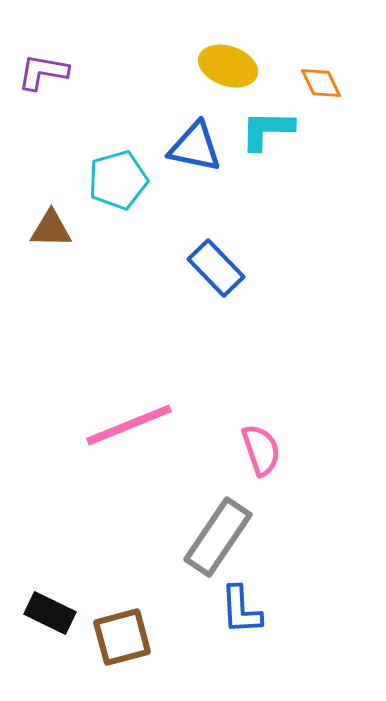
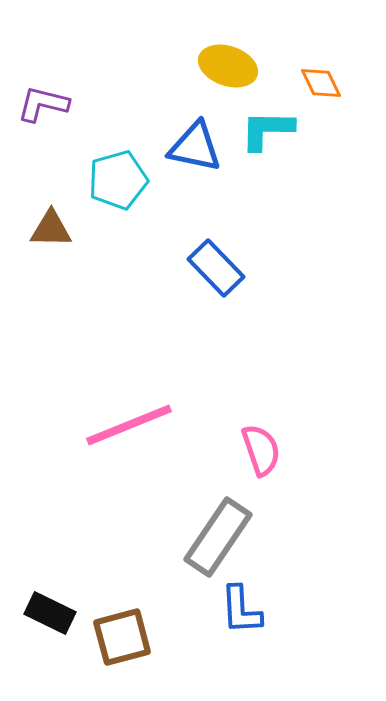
purple L-shape: moved 32 px down; rotated 4 degrees clockwise
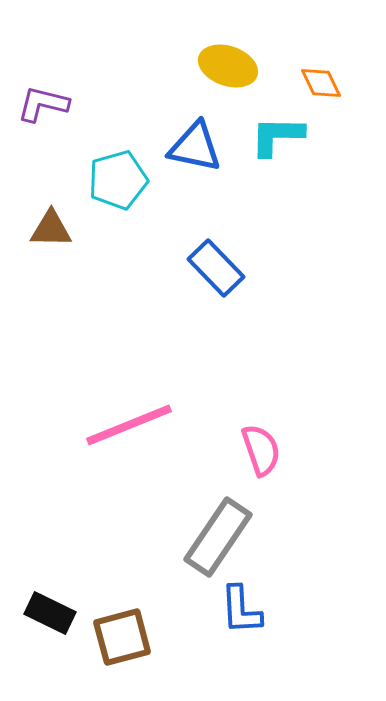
cyan L-shape: moved 10 px right, 6 px down
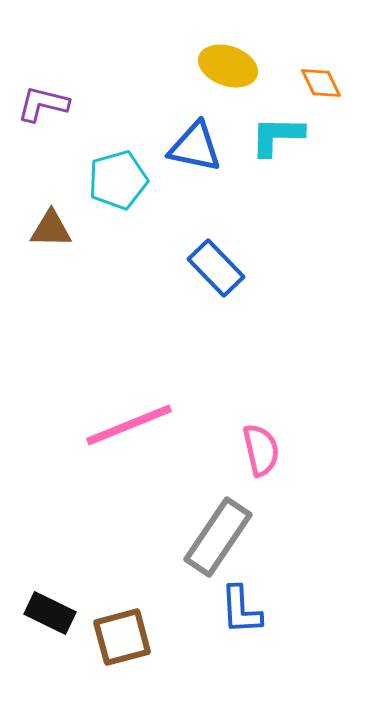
pink semicircle: rotated 6 degrees clockwise
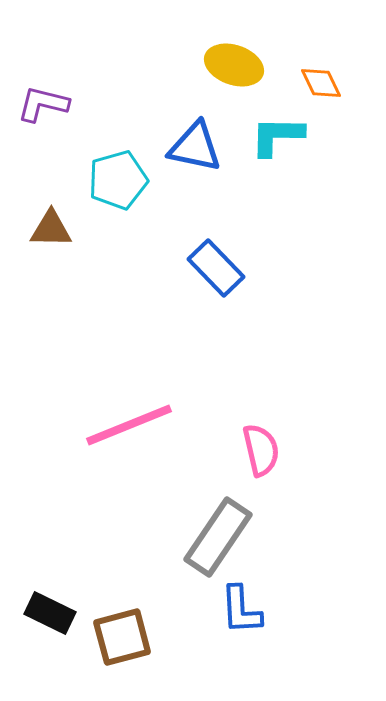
yellow ellipse: moved 6 px right, 1 px up
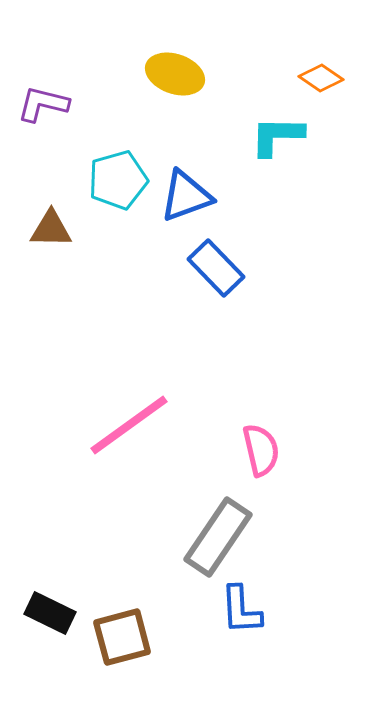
yellow ellipse: moved 59 px left, 9 px down
orange diamond: moved 5 px up; rotated 30 degrees counterclockwise
blue triangle: moved 9 px left, 49 px down; rotated 32 degrees counterclockwise
pink line: rotated 14 degrees counterclockwise
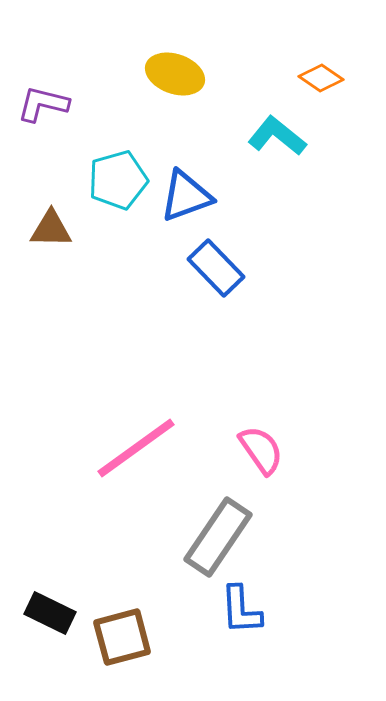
cyan L-shape: rotated 38 degrees clockwise
pink line: moved 7 px right, 23 px down
pink semicircle: rotated 22 degrees counterclockwise
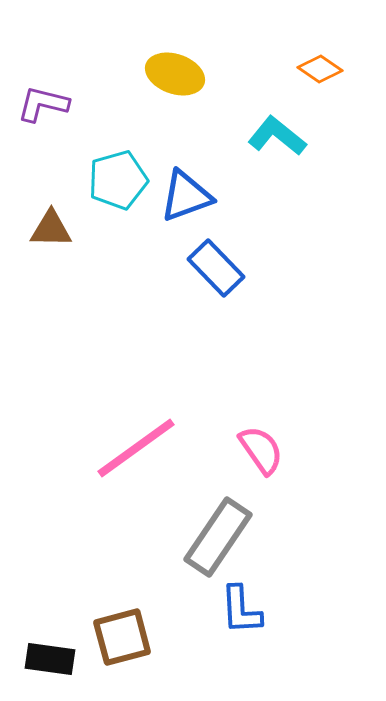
orange diamond: moved 1 px left, 9 px up
black rectangle: moved 46 px down; rotated 18 degrees counterclockwise
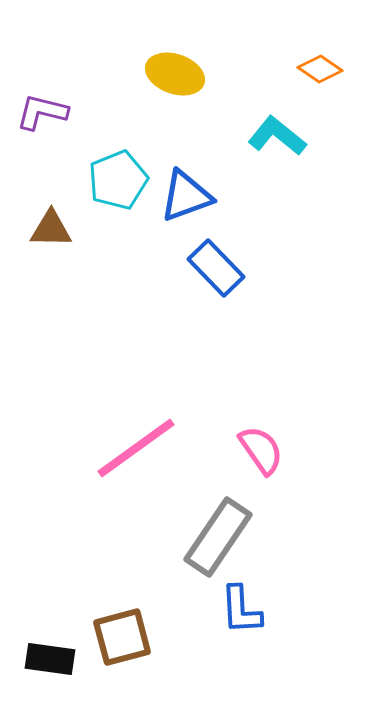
purple L-shape: moved 1 px left, 8 px down
cyan pentagon: rotated 6 degrees counterclockwise
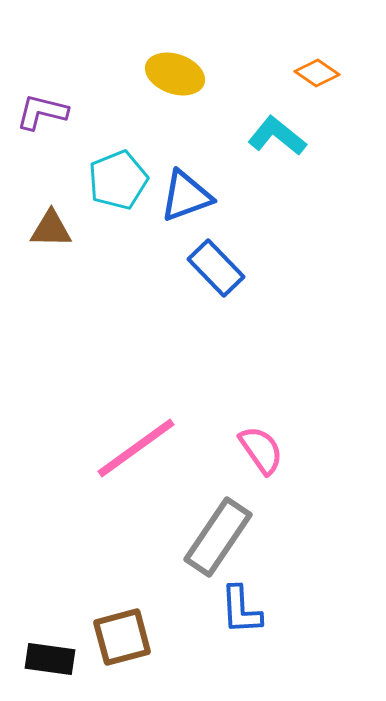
orange diamond: moved 3 px left, 4 px down
